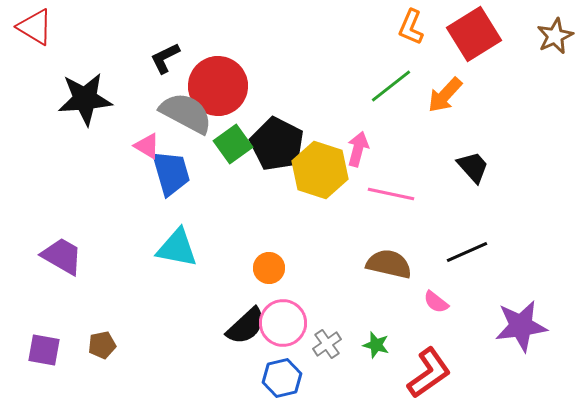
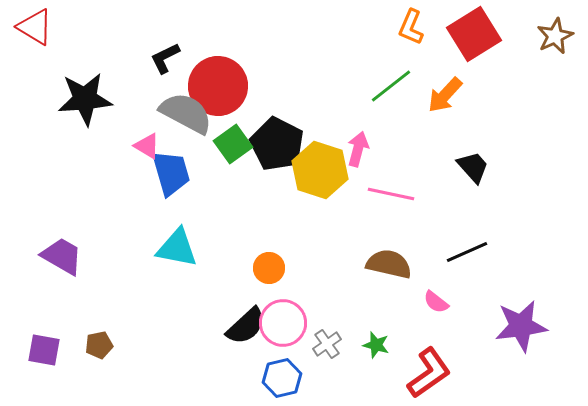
brown pentagon: moved 3 px left
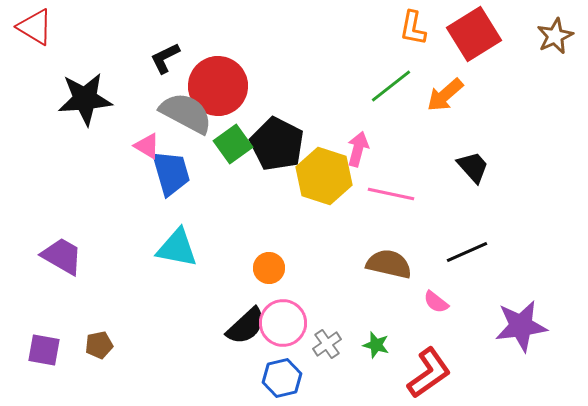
orange L-shape: moved 2 px right, 1 px down; rotated 12 degrees counterclockwise
orange arrow: rotated 6 degrees clockwise
yellow hexagon: moved 4 px right, 6 px down
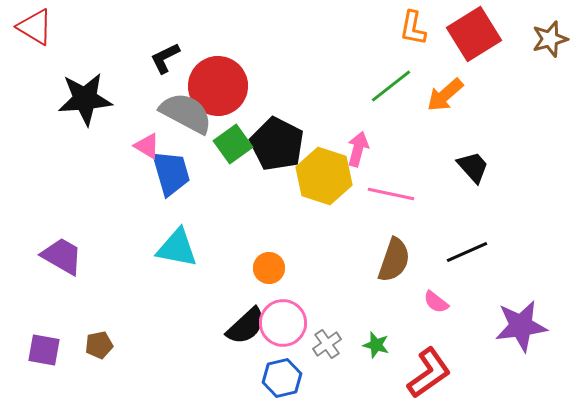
brown star: moved 5 px left, 3 px down; rotated 9 degrees clockwise
brown semicircle: moved 5 px right, 4 px up; rotated 96 degrees clockwise
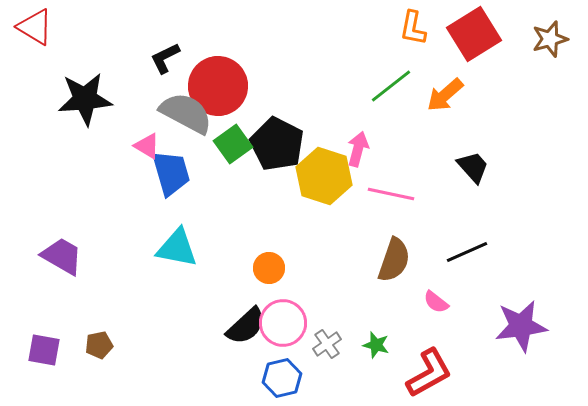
red L-shape: rotated 6 degrees clockwise
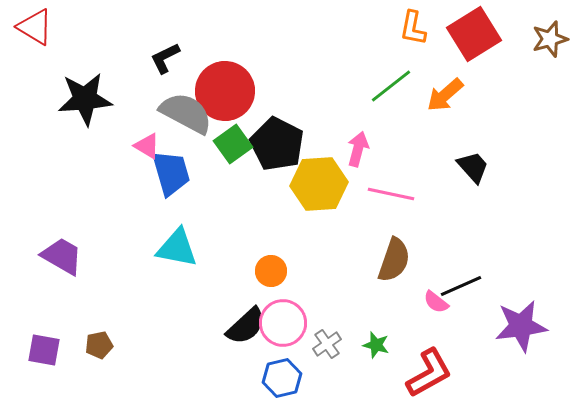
red circle: moved 7 px right, 5 px down
yellow hexagon: moved 5 px left, 8 px down; rotated 22 degrees counterclockwise
black line: moved 6 px left, 34 px down
orange circle: moved 2 px right, 3 px down
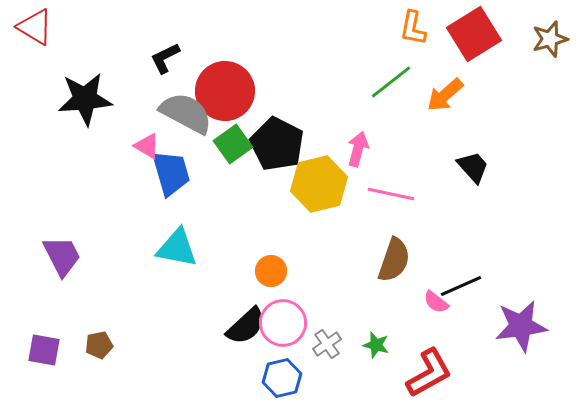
green line: moved 4 px up
yellow hexagon: rotated 10 degrees counterclockwise
purple trapezoid: rotated 33 degrees clockwise
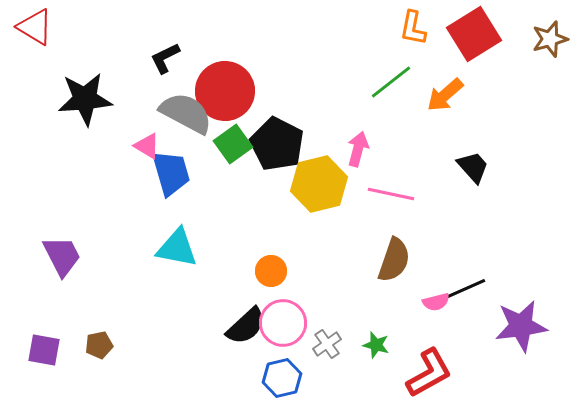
black line: moved 4 px right, 3 px down
pink semicircle: rotated 52 degrees counterclockwise
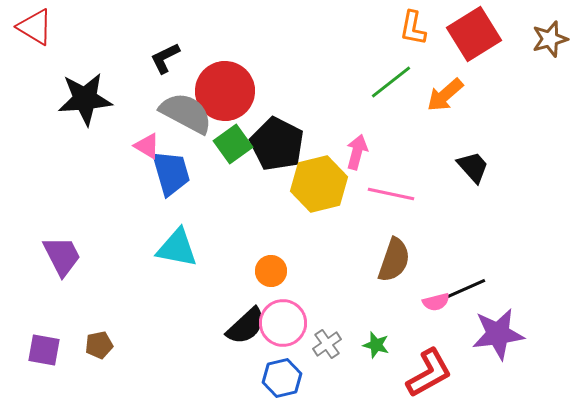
pink arrow: moved 1 px left, 3 px down
purple star: moved 23 px left, 8 px down
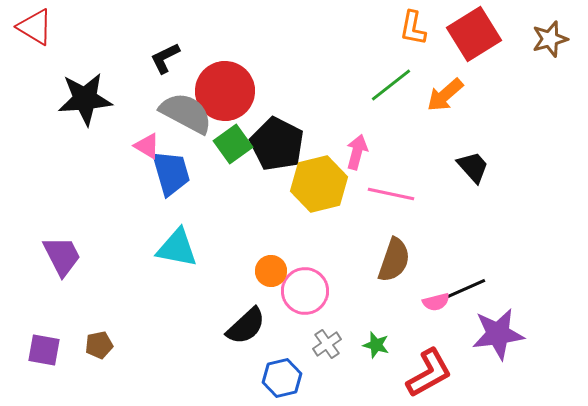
green line: moved 3 px down
pink circle: moved 22 px right, 32 px up
